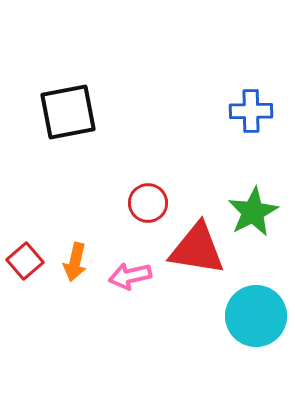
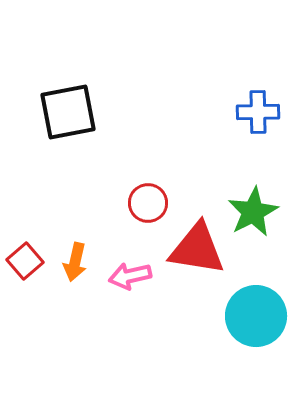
blue cross: moved 7 px right, 1 px down
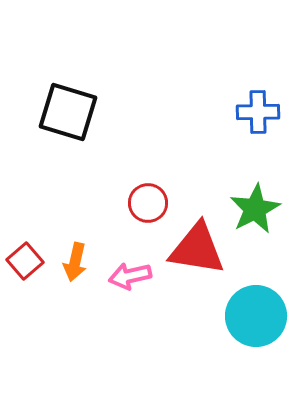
black square: rotated 28 degrees clockwise
green star: moved 2 px right, 3 px up
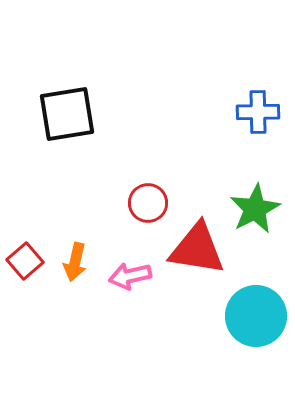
black square: moved 1 px left, 2 px down; rotated 26 degrees counterclockwise
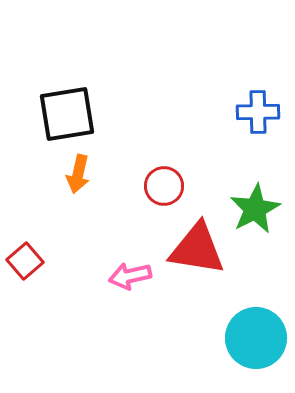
red circle: moved 16 px right, 17 px up
orange arrow: moved 3 px right, 88 px up
cyan circle: moved 22 px down
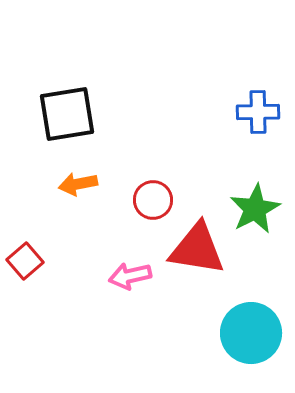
orange arrow: moved 10 px down; rotated 66 degrees clockwise
red circle: moved 11 px left, 14 px down
cyan circle: moved 5 px left, 5 px up
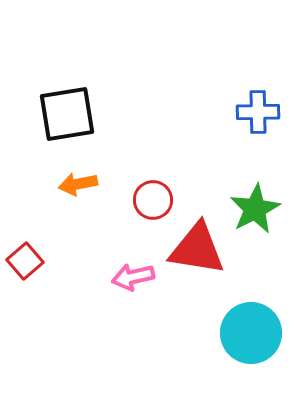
pink arrow: moved 3 px right, 1 px down
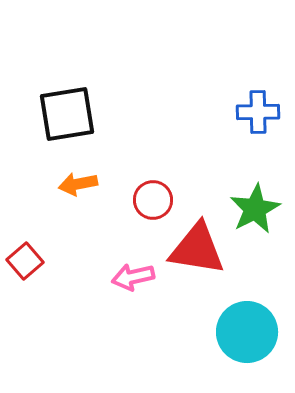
cyan circle: moved 4 px left, 1 px up
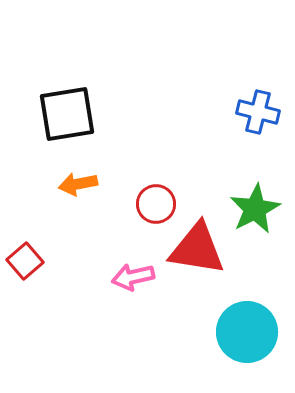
blue cross: rotated 15 degrees clockwise
red circle: moved 3 px right, 4 px down
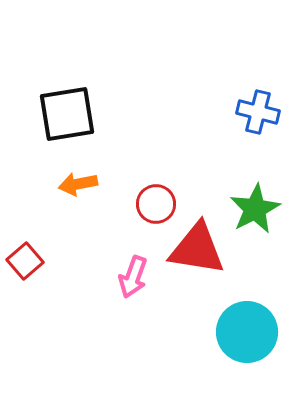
pink arrow: rotated 57 degrees counterclockwise
